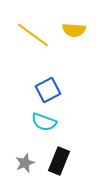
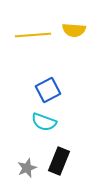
yellow line: rotated 40 degrees counterclockwise
gray star: moved 2 px right, 5 px down
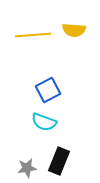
gray star: rotated 12 degrees clockwise
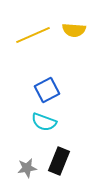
yellow line: rotated 20 degrees counterclockwise
blue square: moved 1 px left
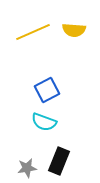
yellow line: moved 3 px up
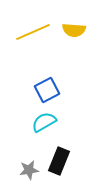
cyan semicircle: rotated 130 degrees clockwise
gray star: moved 2 px right, 2 px down
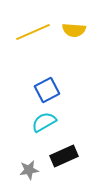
black rectangle: moved 5 px right, 5 px up; rotated 44 degrees clockwise
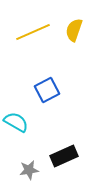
yellow semicircle: rotated 105 degrees clockwise
cyan semicircle: moved 28 px left; rotated 60 degrees clockwise
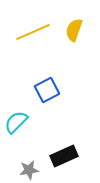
cyan semicircle: rotated 75 degrees counterclockwise
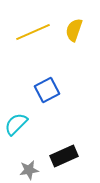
cyan semicircle: moved 2 px down
